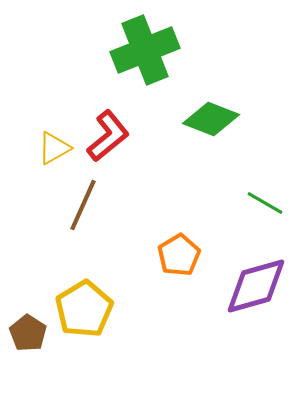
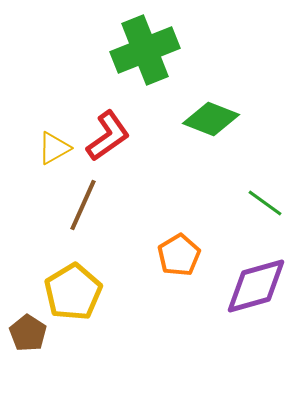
red L-shape: rotated 4 degrees clockwise
green line: rotated 6 degrees clockwise
yellow pentagon: moved 11 px left, 17 px up
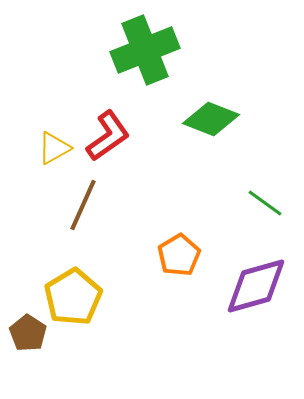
yellow pentagon: moved 5 px down
